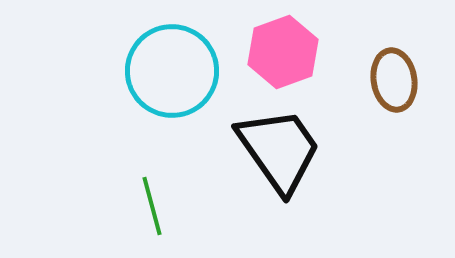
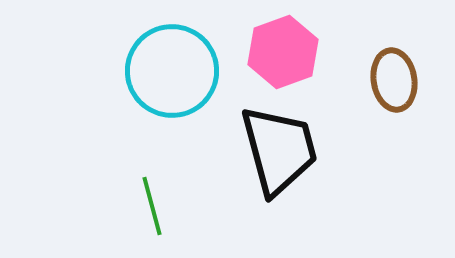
black trapezoid: rotated 20 degrees clockwise
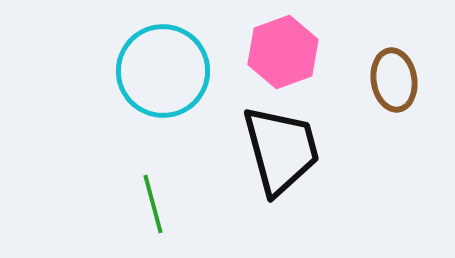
cyan circle: moved 9 px left
black trapezoid: moved 2 px right
green line: moved 1 px right, 2 px up
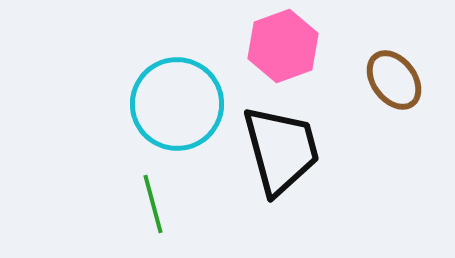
pink hexagon: moved 6 px up
cyan circle: moved 14 px right, 33 px down
brown ellipse: rotated 28 degrees counterclockwise
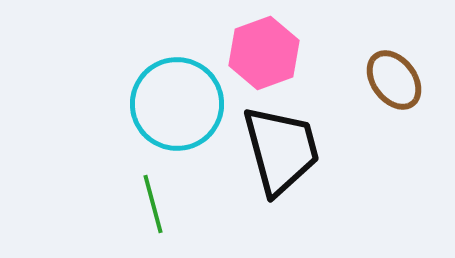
pink hexagon: moved 19 px left, 7 px down
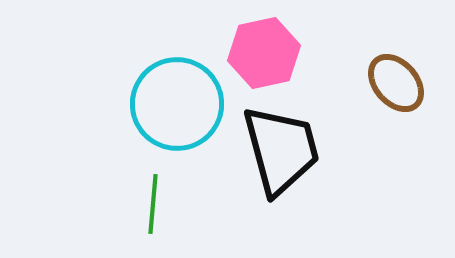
pink hexagon: rotated 8 degrees clockwise
brown ellipse: moved 2 px right, 3 px down; rotated 4 degrees counterclockwise
green line: rotated 20 degrees clockwise
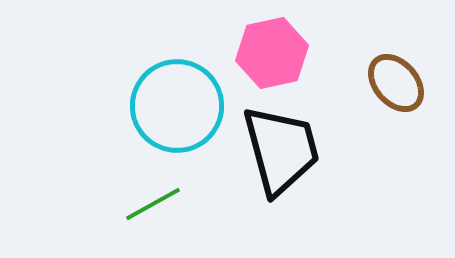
pink hexagon: moved 8 px right
cyan circle: moved 2 px down
green line: rotated 56 degrees clockwise
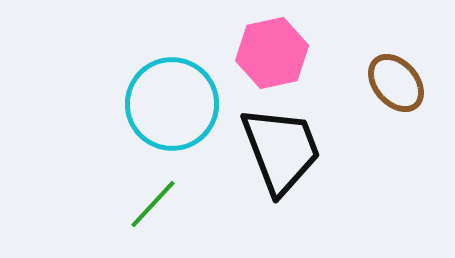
cyan circle: moved 5 px left, 2 px up
black trapezoid: rotated 6 degrees counterclockwise
green line: rotated 18 degrees counterclockwise
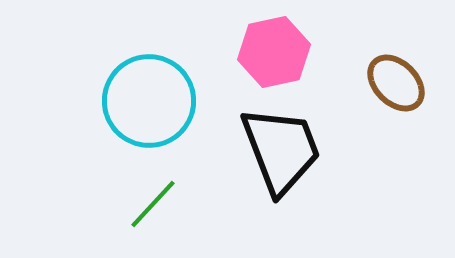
pink hexagon: moved 2 px right, 1 px up
brown ellipse: rotated 4 degrees counterclockwise
cyan circle: moved 23 px left, 3 px up
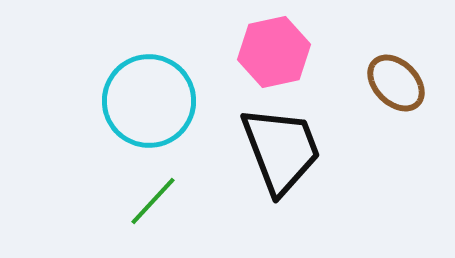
green line: moved 3 px up
